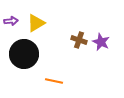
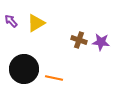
purple arrow: rotated 128 degrees counterclockwise
purple star: rotated 18 degrees counterclockwise
black circle: moved 15 px down
orange line: moved 3 px up
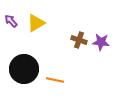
orange line: moved 1 px right, 2 px down
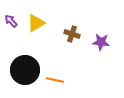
brown cross: moved 7 px left, 6 px up
black circle: moved 1 px right, 1 px down
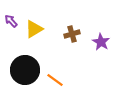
yellow triangle: moved 2 px left, 6 px down
brown cross: rotated 35 degrees counterclockwise
purple star: rotated 24 degrees clockwise
orange line: rotated 24 degrees clockwise
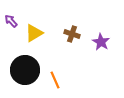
yellow triangle: moved 4 px down
brown cross: rotated 35 degrees clockwise
orange line: rotated 30 degrees clockwise
